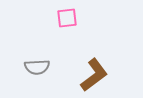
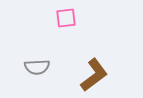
pink square: moved 1 px left
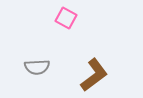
pink square: rotated 35 degrees clockwise
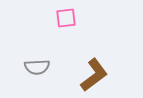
pink square: rotated 35 degrees counterclockwise
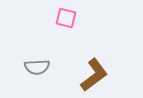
pink square: rotated 20 degrees clockwise
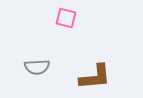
brown L-shape: moved 1 px right, 2 px down; rotated 32 degrees clockwise
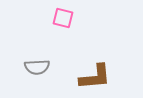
pink square: moved 3 px left
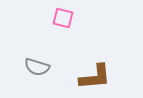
gray semicircle: rotated 20 degrees clockwise
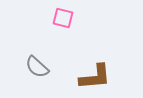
gray semicircle: rotated 25 degrees clockwise
